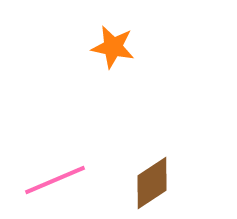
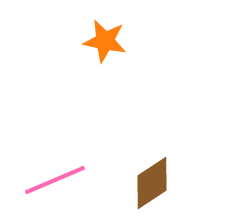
orange star: moved 8 px left, 6 px up
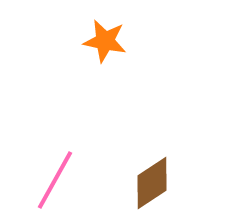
pink line: rotated 38 degrees counterclockwise
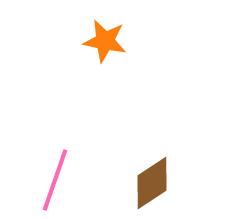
pink line: rotated 10 degrees counterclockwise
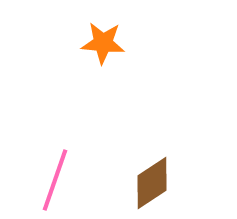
orange star: moved 2 px left, 2 px down; rotated 6 degrees counterclockwise
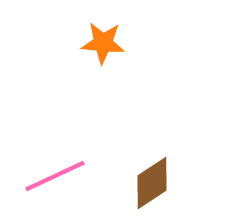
pink line: moved 4 px up; rotated 46 degrees clockwise
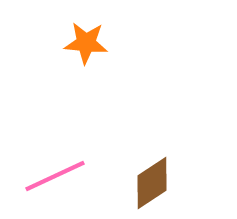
orange star: moved 17 px left
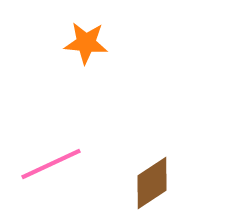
pink line: moved 4 px left, 12 px up
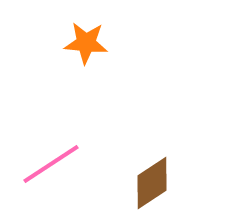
pink line: rotated 8 degrees counterclockwise
